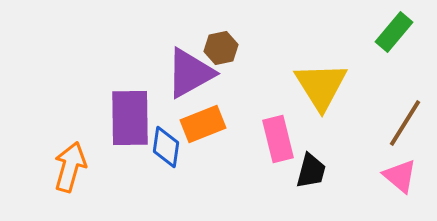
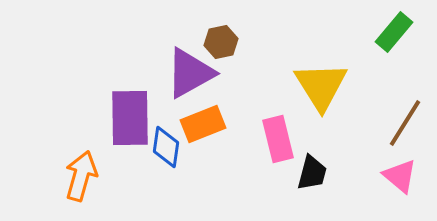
brown hexagon: moved 6 px up
orange arrow: moved 11 px right, 9 px down
black trapezoid: moved 1 px right, 2 px down
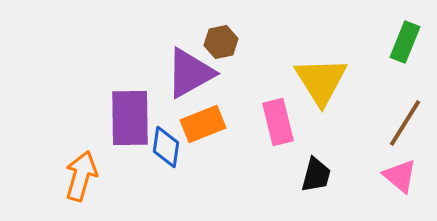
green rectangle: moved 11 px right, 10 px down; rotated 18 degrees counterclockwise
yellow triangle: moved 5 px up
pink rectangle: moved 17 px up
black trapezoid: moved 4 px right, 2 px down
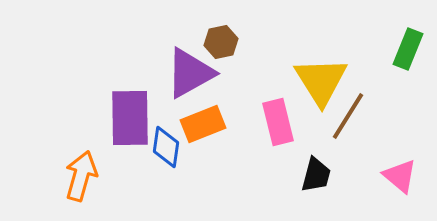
green rectangle: moved 3 px right, 7 px down
brown line: moved 57 px left, 7 px up
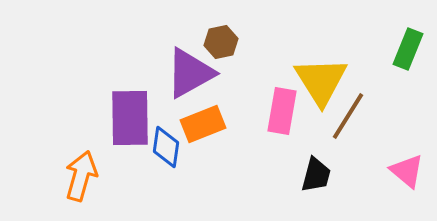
pink rectangle: moved 4 px right, 11 px up; rotated 24 degrees clockwise
pink triangle: moved 7 px right, 5 px up
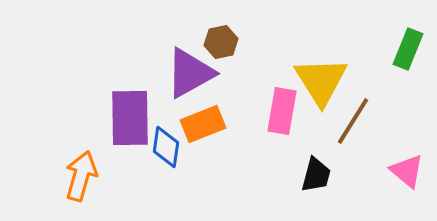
brown line: moved 5 px right, 5 px down
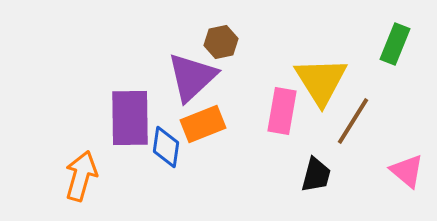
green rectangle: moved 13 px left, 5 px up
purple triangle: moved 2 px right, 4 px down; rotated 14 degrees counterclockwise
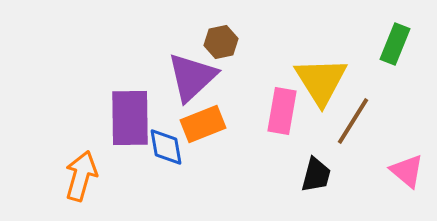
blue diamond: rotated 18 degrees counterclockwise
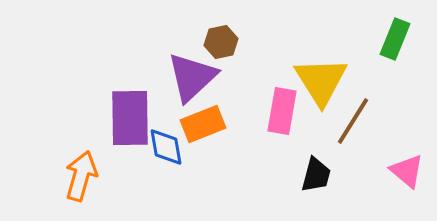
green rectangle: moved 5 px up
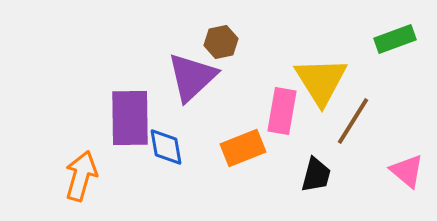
green rectangle: rotated 48 degrees clockwise
orange rectangle: moved 40 px right, 24 px down
